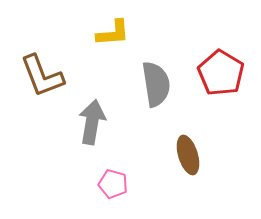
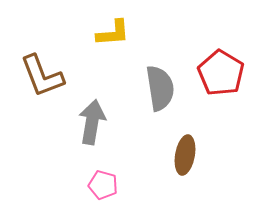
gray semicircle: moved 4 px right, 4 px down
brown ellipse: moved 3 px left; rotated 27 degrees clockwise
pink pentagon: moved 10 px left, 1 px down
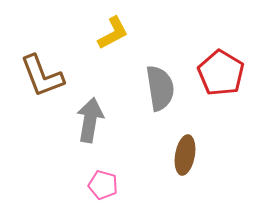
yellow L-shape: rotated 24 degrees counterclockwise
gray arrow: moved 2 px left, 2 px up
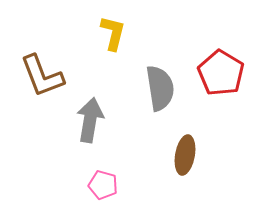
yellow L-shape: rotated 48 degrees counterclockwise
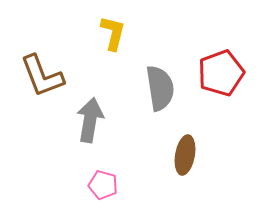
red pentagon: rotated 21 degrees clockwise
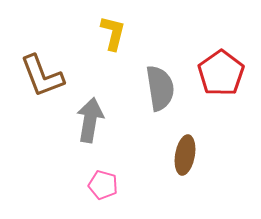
red pentagon: rotated 15 degrees counterclockwise
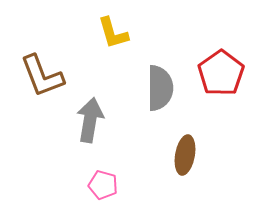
yellow L-shape: rotated 150 degrees clockwise
gray semicircle: rotated 9 degrees clockwise
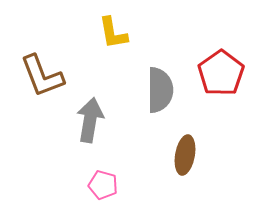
yellow L-shape: rotated 6 degrees clockwise
gray semicircle: moved 2 px down
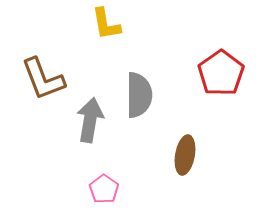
yellow L-shape: moved 7 px left, 9 px up
brown L-shape: moved 1 px right, 3 px down
gray semicircle: moved 21 px left, 5 px down
pink pentagon: moved 1 px right, 4 px down; rotated 20 degrees clockwise
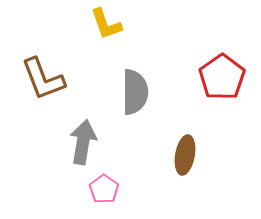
yellow L-shape: rotated 9 degrees counterclockwise
red pentagon: moved 1 px right, 4 px down
gray semicircle: moved 4 px left, 3 px up
gray arrow: moved 7 px left, 22 px down
